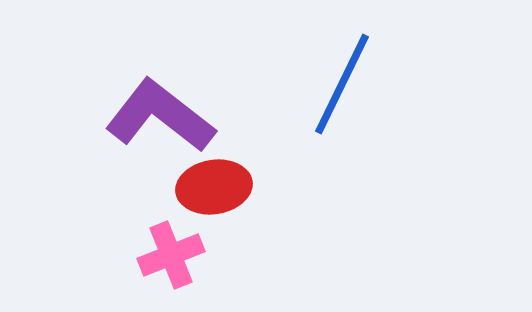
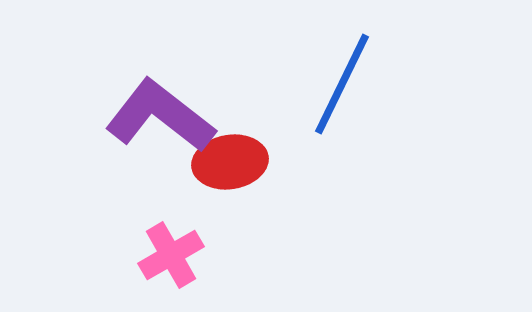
red ellipse: moved 16 px right, 25 px up
pink cross: rotated 8 degrees counterclockwise
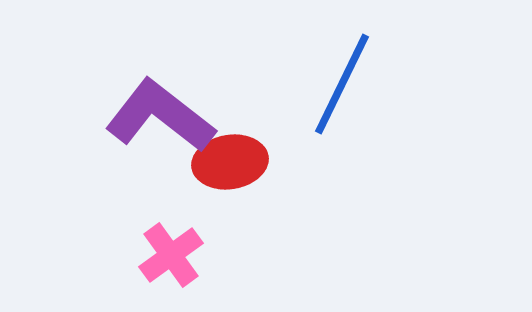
pink cross: rotated 6 degrees counterclockwise
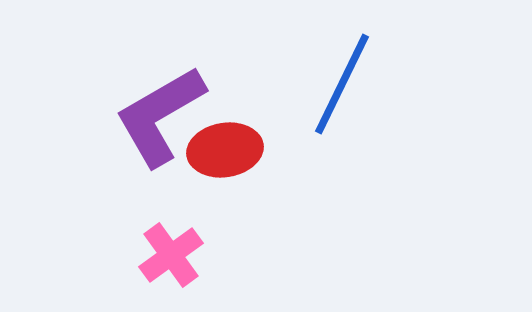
purple L-shape: rotated 68 degrees counterclockwise
red ellipse: moved 5 px left, 12 px up
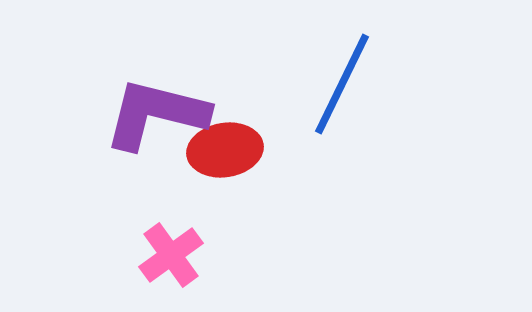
purple L-shape: moved 4 px left, 2 px up; rotated 44 degrees clockwise
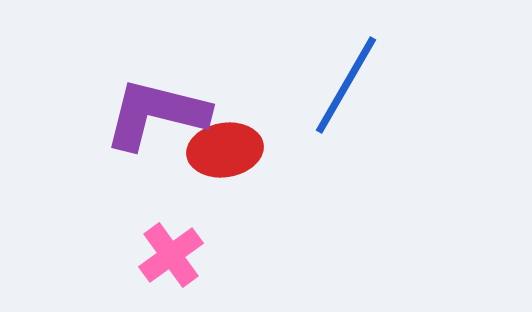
blue line: moved 4 px right, 1 px down; rotated 4 degrees clockwise
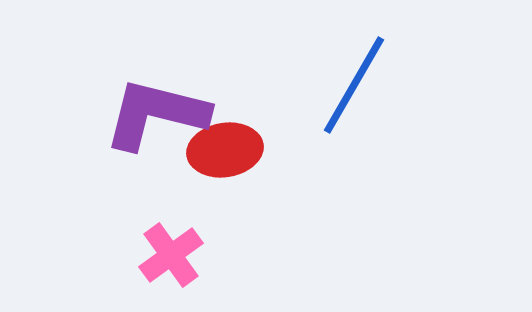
blue line: moved 8 px right
